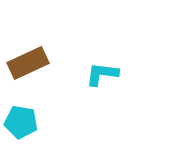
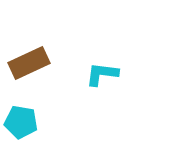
brown rectangle: moved 1 px right
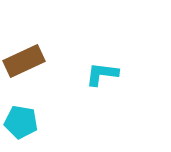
brown rectangle: moved 5 px left, 2 px up
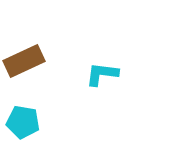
cyan pentagon: moved 2 px right
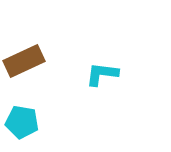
cyan pentagon: moved 1 px left
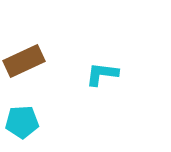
cyan pentagon: rotated 12 degrees counterclockwise
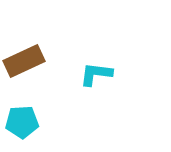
cyan L-shape: moved 6 px left
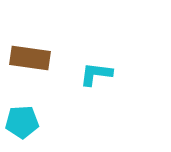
brown rectangle: moved 6 px right, 3 px up; rotated 33 degrees clockwise
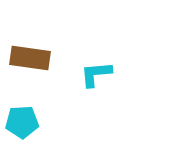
cyan L-shape: rotated 12 degrees counterclockwise
